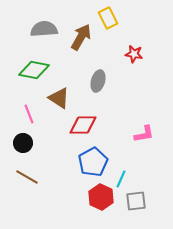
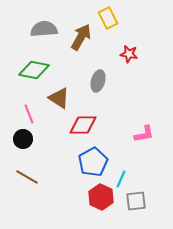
red star: moved 5 px left
black circle: moved 4 px up
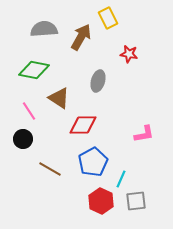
pink line: moved 3 px up; rotated 12 degrees counterclockwise
brown line: moved 23 px right, 8 px up
red hexagon: moved 4 px down
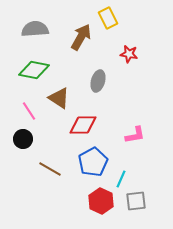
gray semicircle: moved 9 px left
pink L-shape: moved 9 px left, 1 px down
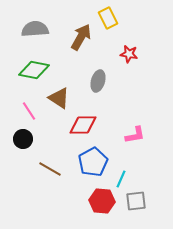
red hexagon: moved 1 px right; rotated 20 degrees counterclockwise
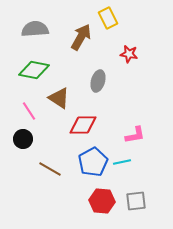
cyan line: moved 1 px right, 17 px up; rotated 54 degrees clockwise
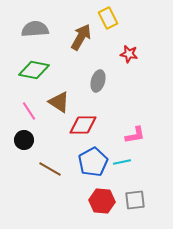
brown triangle: moved 4 px down
black circle: moved 1 px right, 1 px down
gray square: moved 1 px left, 1 px up
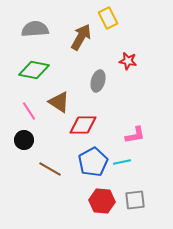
red star: moved 1 px left, 7 px down
